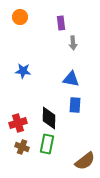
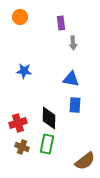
blue star: moved 1 px right
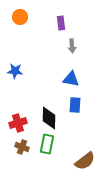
gray arrow: moved 1 px left, 3 px down
blue star: moved 9 px left
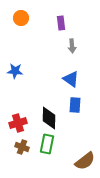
orange circle: moved 1 px right, 1 px down
blue triangle: rotated 24 degrees clockwise
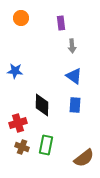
blue triangle: moved 3 px right, 3 px up
black diamond: moved 7 px left, 13 px up
green rectangle: moved 1 px left, 1 px down
brown semicircle: moved 1 px left, 3 px up
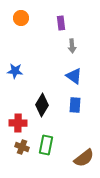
black diamond: rotated 30 degrees clockwise
red cross: rotated 18 degrees clockwise
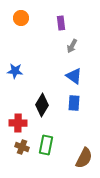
gray arrow: rotated 32 degrees clockwise
blue rectangle: moved 1 px left, 2 px up
brown semicircle: rotated 25 degrees counterclockwise
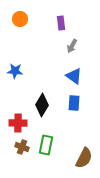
orange circle: moved 1 px left, 1 px down
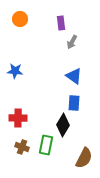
gray arrow: moved 4 px up
black diamond: moved 21 px right, 20 px down
red cross: moved 5 px up
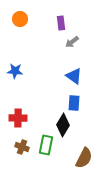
gray arrow: rotated 24 degrees clockwise
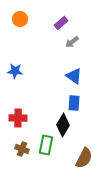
purple rectangle: rotated 56 degrees clockwise
brown cross: moved 2 px down
